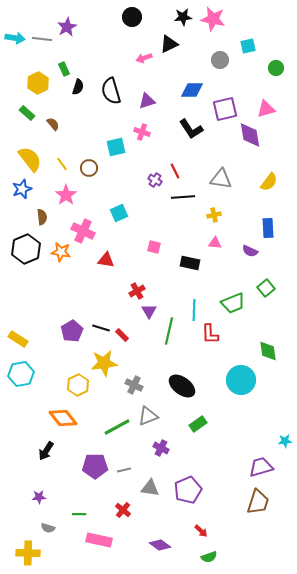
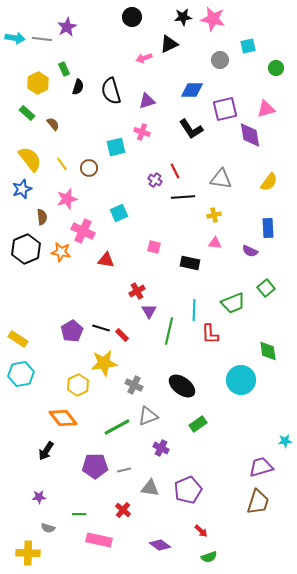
pink star at (66, 195): moved 1 px right, 4 px down; rotated 20 degrees clockwise
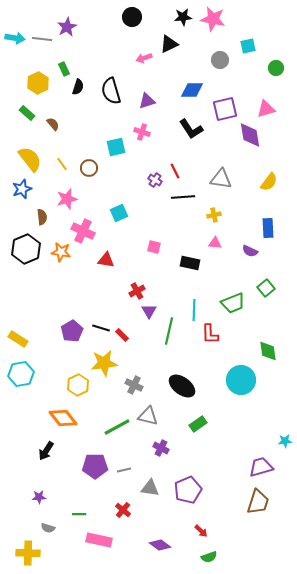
gray triangle at (148, 416): rotated 35 degrees clockwise
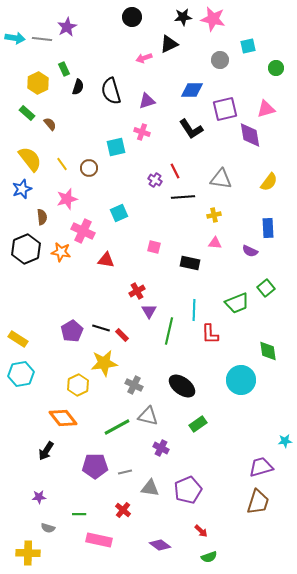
brown semicircle at (53, 124): moved 3 px left
green trapezoid at (233, 303): moved 4 px right
gray line at (124, 470): moved 1 px right, 2 px down
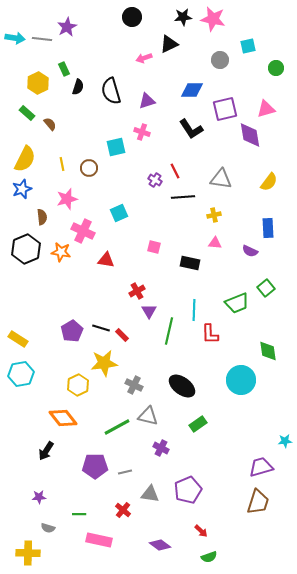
yellow semicircle at (30, 159): moved 5 px left; rotated 64 degrees clockwise
yellow line at (62, 164): rotated 24 degrees clockwise
gray triangle at (150, 488): moved 6 px down
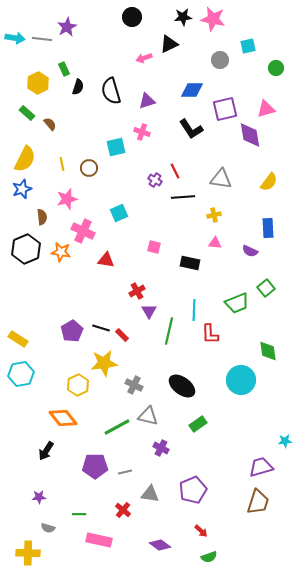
purple pentagon at (188, 490): moved 5 px right
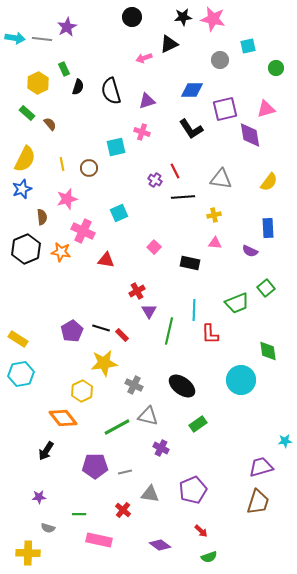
pink square at (154, 247): rotated 32 degrees clockwise
yellow hexagon at (78, 385): moved 4 px right, 6 px down
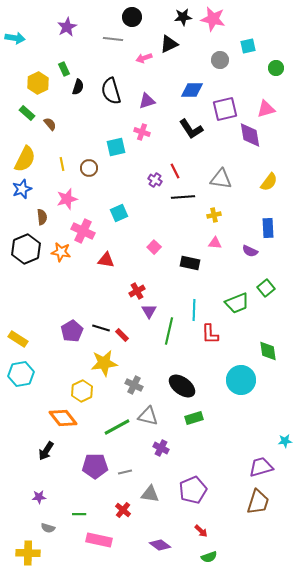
gray line at (42, 39): moved 71 px right
green rectangle at (198, 424): moved 4 px left, 6 px up; rotated 18 degrees clockwise
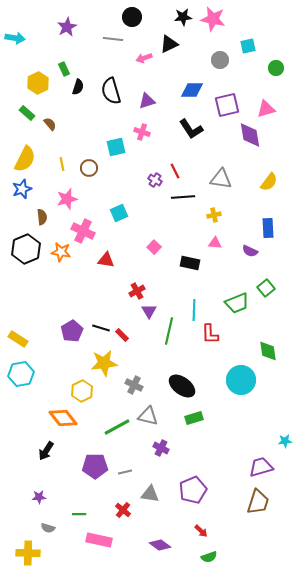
purple square at (225, 109): moved 2 px right, 4 px up
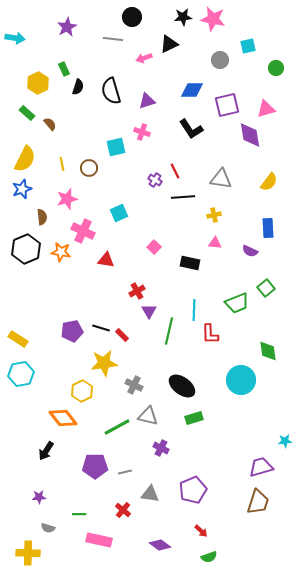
purple pentagon at (72, 331): rotated 20 degrees clockwise
